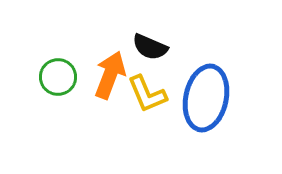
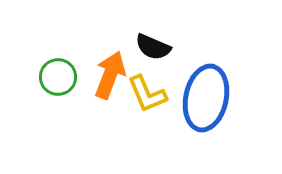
black semicircle: moved 3 px right
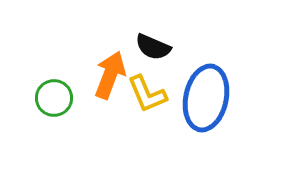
green circle: moved 4 px left, 21 px down
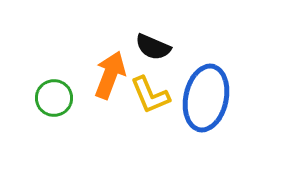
yellow L-shape: moved 3 px right, 1 px down
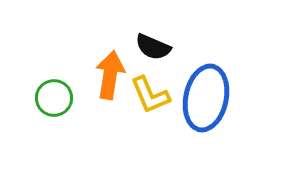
orange arrow: rotated 12 degrees counterclockwise
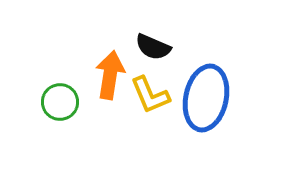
green circle: moved 6 px right, 4 px down
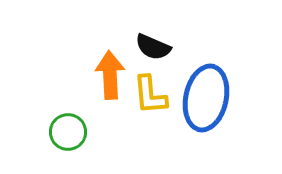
orange arrow: rotated 12 degrees counterclockwise
yellow L-shape: rotated 18 degrees clockwise
green circle: moved 8 px right, 30 px down
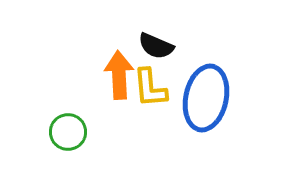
black semicircle: moved 3 px right, 1 px up
orange arrow: moved 9 px right
yellow L-shape: moved 7 px up
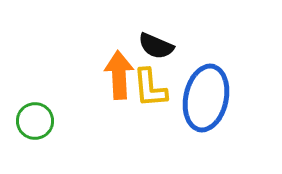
green circle: moved 33 px left, 11 px up
